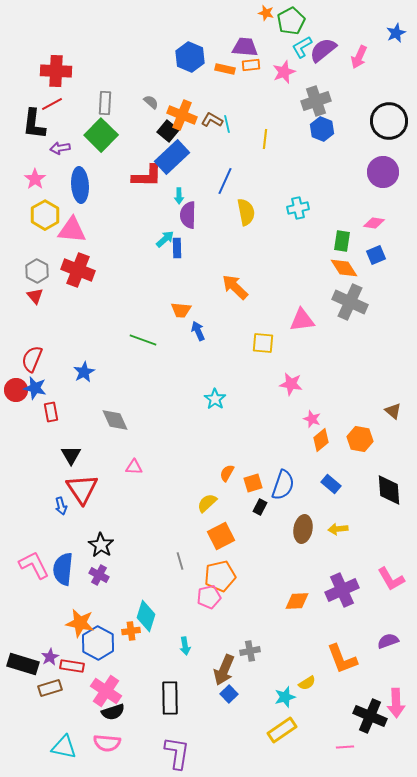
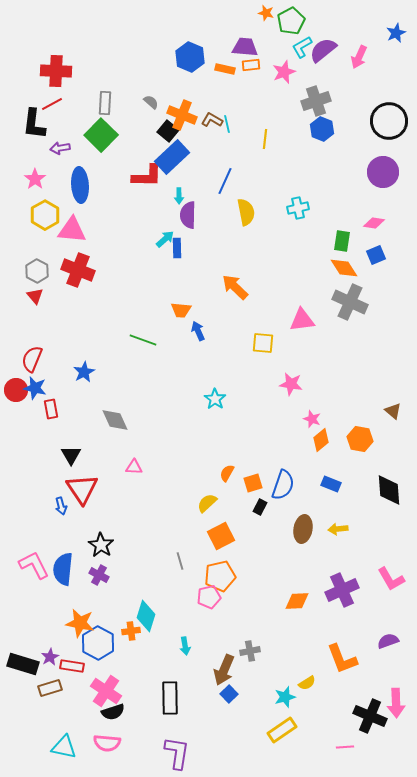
red rectangle at (51, 412): moved 3 px up
blue rectangle at (331, 484): rotated 18 degrees counterclockwise
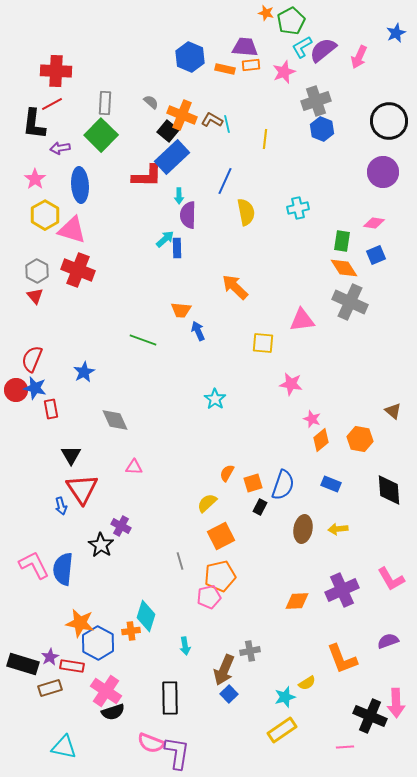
pink triangle at (72, 230): rotated 12 degrees clockwise
purple cross at (99, 575): moved 22 px right, 49 px up
pink semicircle at (107, 743): moved 44 px right; rotated 16 degrees clockwise
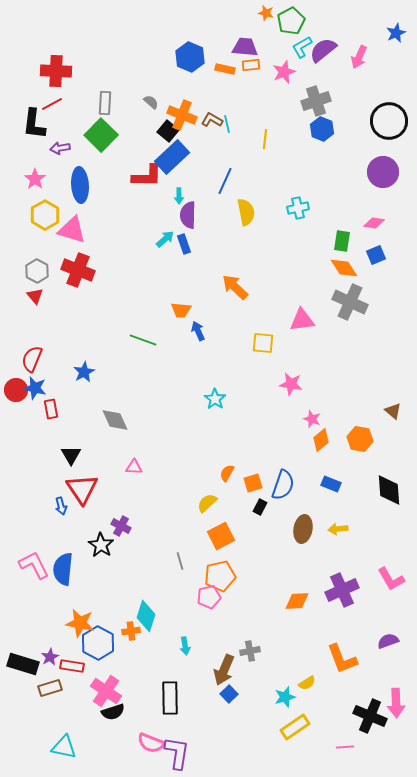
blue rectangle at (177, 248): moved 7 px right, 4 px up; rotated 18 degrees counterclockwise
yellow rectangle at (282, 730): moved 13 px right, 3 px up
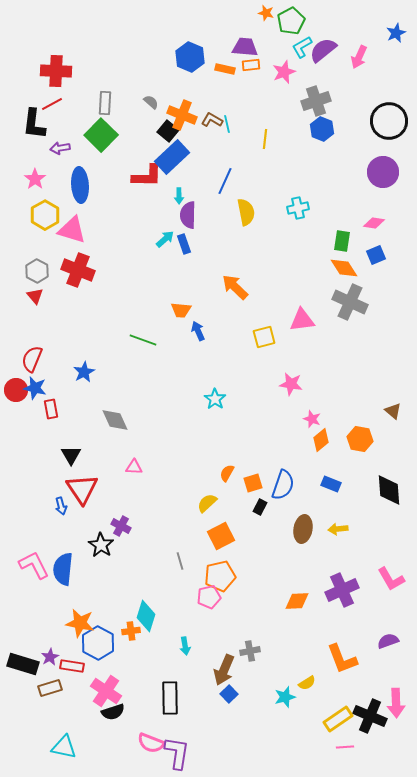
yellow square at (263, 343): moved 1 px right, 6 px up; rotated 20 degrees counterclockwise
yellow rectangle at (295, 727): moved 43 px right, 8 px up
